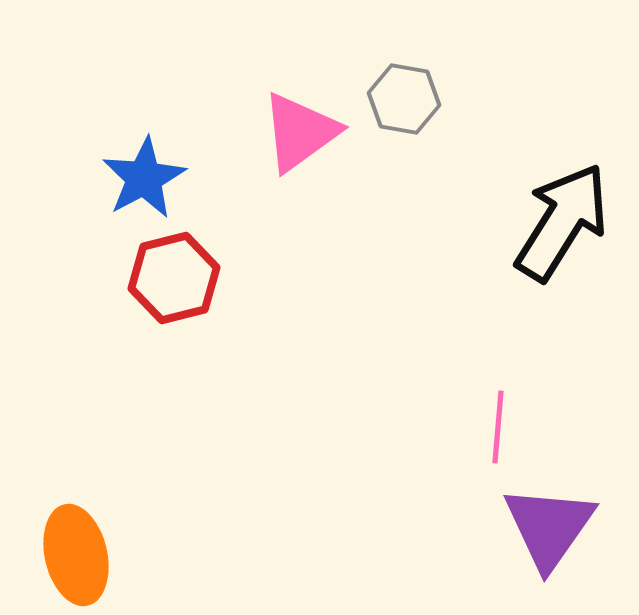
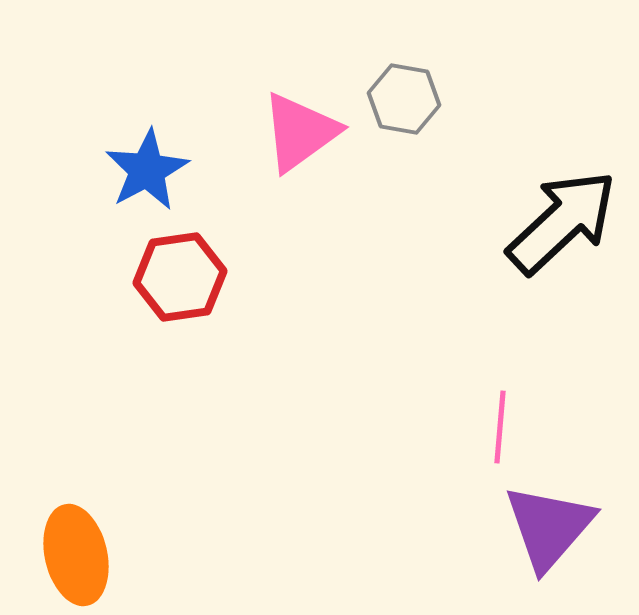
blue star: moved 3 px right, 8 px up
black arrow: rotated 15 degrees clockwise
red hexagon: moved 6 px right, 1 px up; rotated 6 degrees clockwise
pink line: moved 2 px right
purple triangle: rotated 6 degrees clockwise
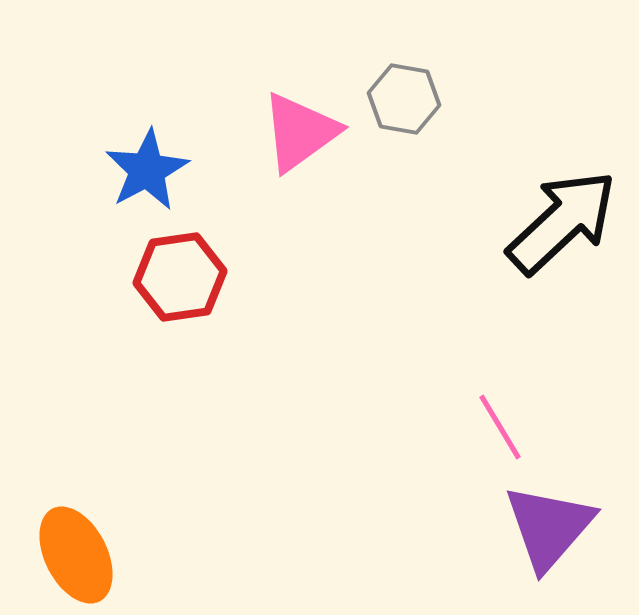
pink line: rotated 36 degrees counterclockwise
orange ellipse: rotated 14 degrees counterclockwise
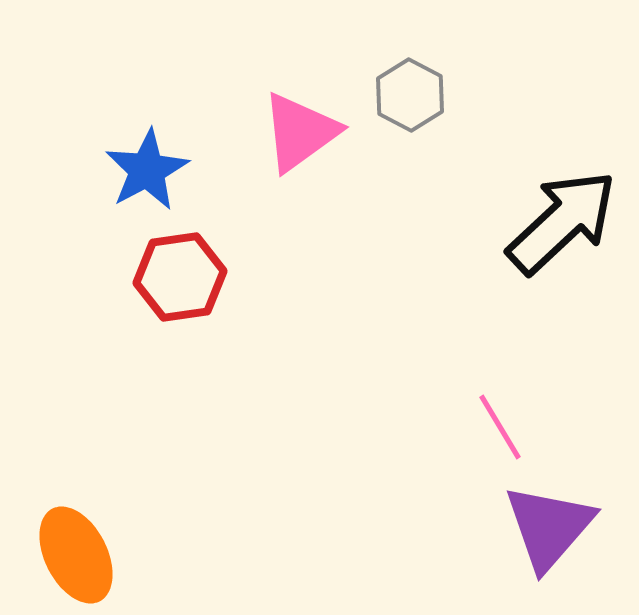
gray hexagon: moved 6 px right, 4 px up; rotated 18 degrees clockwise
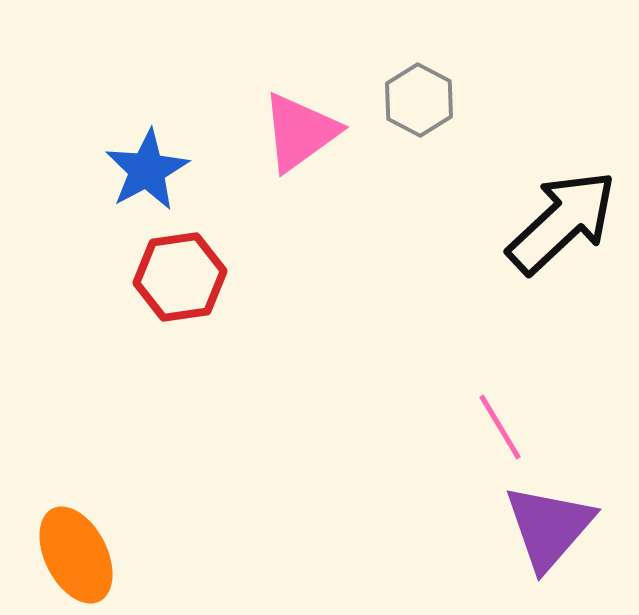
gray hexagon: moved 9 px right, 5 px down
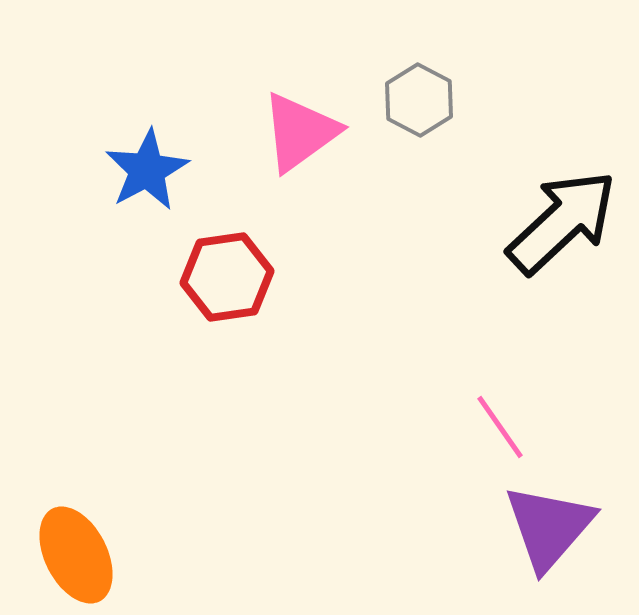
red hexagon: moved 47 px right
pink line: rotated 4 degrees counterclockwise
